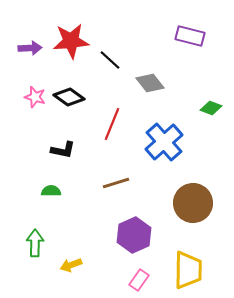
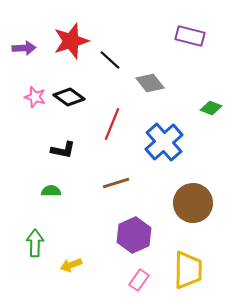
red star: rotated 12 degrees counterclockwise
purple arrow: moved 6 px left
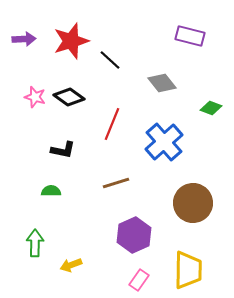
purple arrow: moved 9 px up
gray diamond: moved 12 px right
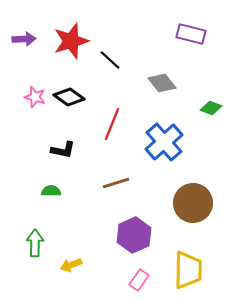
purple rectangle: moved 1 px right, 2 px up
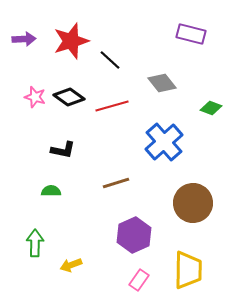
red line: moved 18 px up; rotated 52 degrees clockwise
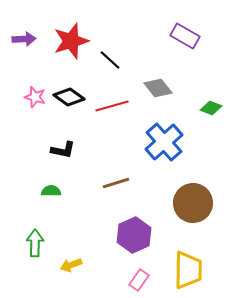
purple rectangle: moved 6 px left, 2 px down; rotated 16 degrees clockwise
gray diamond: moved 4 px left, 5 px down
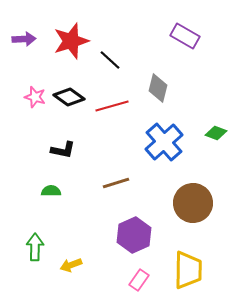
gray diamond: rotated 52 degrees clockwise
green diamond: moved 5 px right, 25 px down
green arrow: moved 4 px down
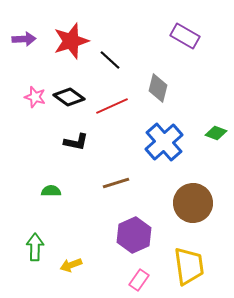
red line: rotated 8 degrees counterclockwise
black L-shape: moved 13 px right, 8 px up
yellow trapezoid: moved 1 px right, 4 px up; rotated 9 degrees counterclockwise
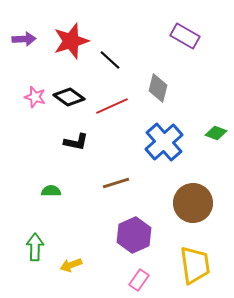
yellow trapezoid: moved 6 px right, 1 px up
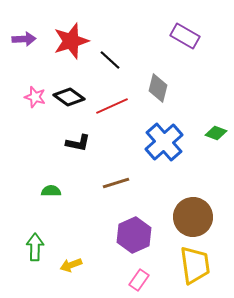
black L-shape: moved 2 px right, 1 px down
brown circle: moved 14 px down
